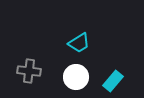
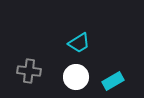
cyan rectangle: rotated 20 degrees clockwise
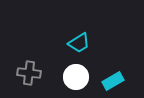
gray cross: moved 2 px down
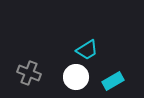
cyan trapezoid: moved 8 px right, 7 px down
gray cross: rotated 15 degrees clockwise
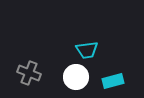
cyan trapezoid: rotated 25 degrees clockwise
cyan rectangle: rotated 15 degrees clockwise
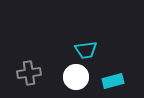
cyan trapezoid: moved 1 px left
gray cross: rotated 30 degrees counterclockwise
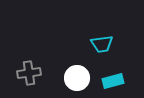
cyan trapezoid: moved 16 px right, 6 px up
white circle: moved 1 px right, 1 px down
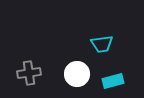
white circle: moved 4 px up
